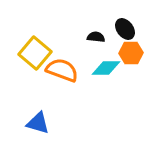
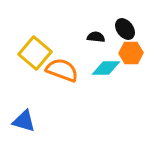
blue triangle: moved 14 px left, 2 px up
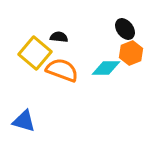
black semicircle: moved 37 px left
orange hexagon: rotated 20 degrees counterclockwise
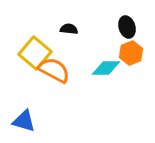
black ellipse: moved 2 px right, 2 px up; rotated 20 degrees clockwise
black semicircle: moved 10 px right, 8 px up
orange semicircle: moved 8 px left; rotated 8 degrees clockwise
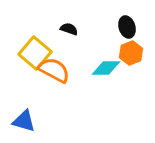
black semicircle: rotated 12 degrees clockwise
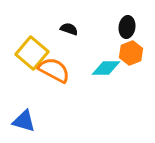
black ellipse: rotated 25 degrees clockwise
yellow square: moved 3 px left
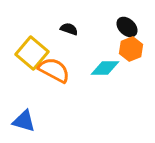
black ellipse: rotated 55 degrees counterclockwise
orange hexagon: moved 4 px up
cyan diamond: moved 1 px left
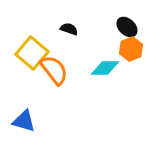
orange semicircle: rotated 24 degrees clockwise
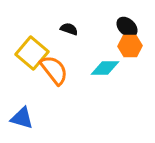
orange hexagon: moved 1 px left, 3 px up; rotated 20 degrees clockwise
blue triangle: moved 2 px left, 3 px up
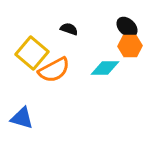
orange semicircle: rotated 100 degrees clockwise
